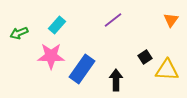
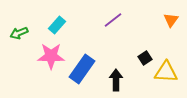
black square: moved 1 px down
yellow triangle: moved 1 px left, 2 px down
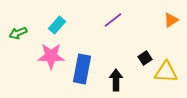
orange triangle: rotated 21 degrees clockwise
green arrow: moved 1 px left
blue rectangle: rotated 24 degrees counterclockwise
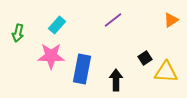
green arrow: rotated 54 degrees counterclockwise
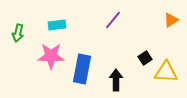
purple line: rotated 12 degrees counterclockwise
cyan rectangle: rotated 42 degrees clockwise
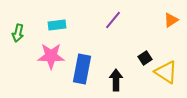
yellow triangle: rotated 30 degrees clockwise
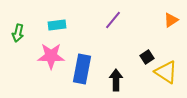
black square: moved 2 px right, 1 px up
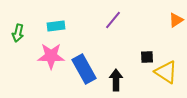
orange triangle: moved 5 px right
cyan rectangle: moved 1 px left, 1 px down
black square: rotated 32 degrees clockwise
blue rectangle: moved 2 px right; rotated 40 degrees counterclockwise
